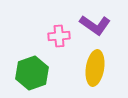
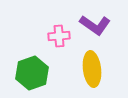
yellow ellipse: moved 3 px left, 1 px down; rotated 16 degrees counterclockwise
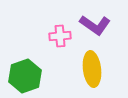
pink cross: moved 1 px right
green hexagon: moved 7 px left, 3 px down
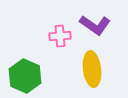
green hexagon: rotated 16 degrees counterclockwise
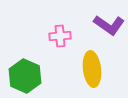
purple L-shape: moved 14 px right
